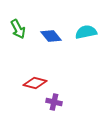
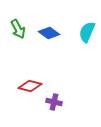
cyan semicircle: moved 1 px right; rotated 55 degrees counterclockwise
blue diamond: moved 2 px left, 3 px up; rotated 15 degrees counterclockwise
red diamond: moved 5 px left, 3 px down
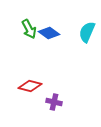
green arrow: moved 11 px right
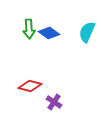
green arrow: rotated 24 degrees clockwise
purple cross: rotated 21 degrees clockwise
